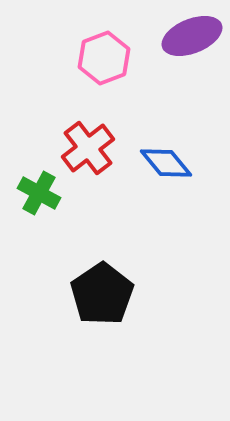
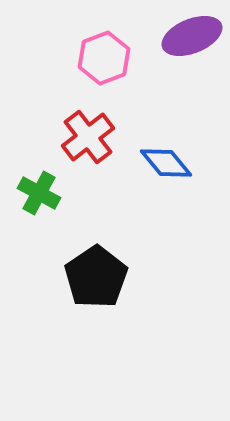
red cross: moved 11 px up
black pentagon: moved 6 px left, 17 px up
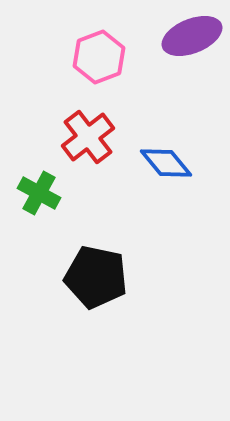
pink hexagon: moved 5 px left, 1 px up
black pentagon: rotated 26 degrees counterclockwise
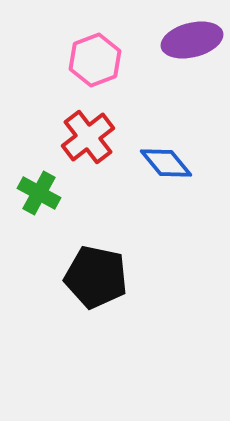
purple ellipse: moved 4 px down; rotated 8 degrees clockwise
pink hexagon: moved 4 px left, 3 px down
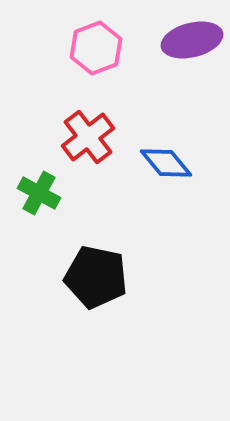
pink hexagon: moved 1 px right, 12 px up
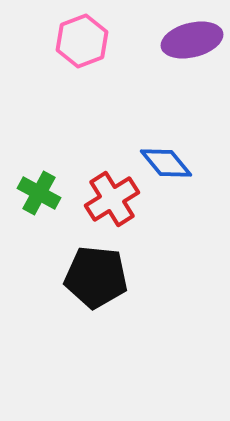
pink hexagon: moved 14 px left, 7 px up
red cross: moved 24 px right, 62 px down; rotated 6 degrees clockwise
black pentagon: rotated 6 degrees counterclockwise
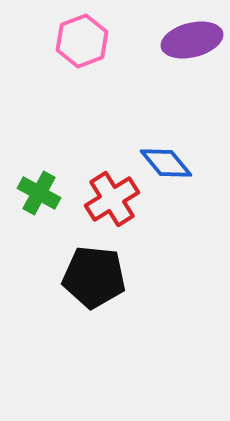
black pentagon: moved 2 px left
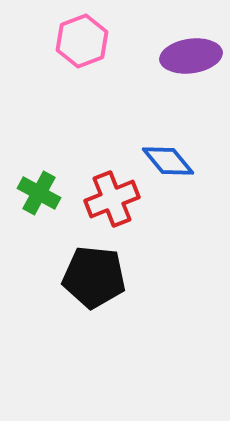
purple ellipse: moved 1 px left, 16 px down; rotated 6 degrees clockwise
blue diamond: moved 2 px right, 2 px up
red cross: rotated 10 degrees clockwise
